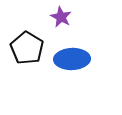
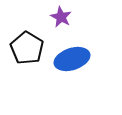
blue ellipse: rotated 16 degrees counterclockwise
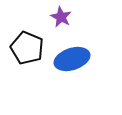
black pentagon: rotated 8 degrees counterclockwise
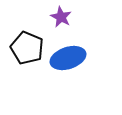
blue ellipse: moved 4 px left, 1 px up
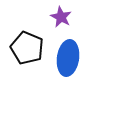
blue ellipse: rotated 64 degrees counterclockwise
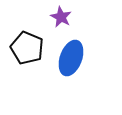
blue ellipse: moved 3 px right; rotated 12 degrees clockwise
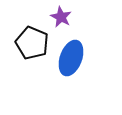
black pentagon: moved 5 px right, 5 px up
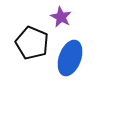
blue ellipse: moved 1 px left
